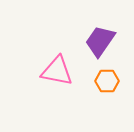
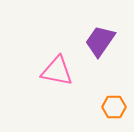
orange hexagon: moved 7 px right, 26 px down
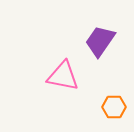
pink triangle: moved 6 px right, 5 px down
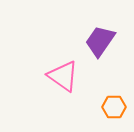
pink triangle: rotated 24 degrees clockwise
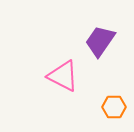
pink triangle: rotated 8 degrees counterclockwise
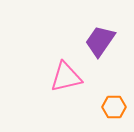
pink triangle: moved 3 px right, 1 px down; rotated 40 degrees counterclockwise
